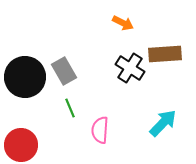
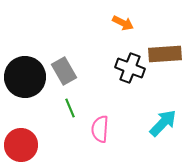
black cross: rotated 12 degrees counterclockwise
pink semicircle: moved 1 px up
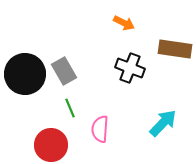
orange arrow: moved 1 px right
brown rectangle: moved 10 px right, 5 px up; rotated 12 degrees clockwise
black circle: moved 3 px up
red circle: moved 30 px right
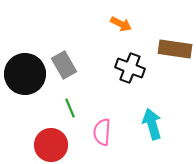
orange arrow: moved 3 px left, 1 px down
gray rectangle: moved 6 px up
cyan arrow: moved 11 px left, 1 px down; rotated 60 degrees counterclockwise
pink semicircle: moved 2 px right, 3 px down
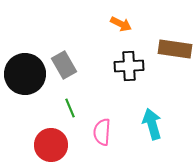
black cross: moved 1 px left, 2 px up; rotated 24 degrees counterclockwise
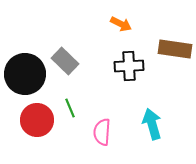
gray rectangle: moved 1 px right, 4 px up; rotated 16 degrees counterclockwise
red circle: moved 14 px left, 25 px up
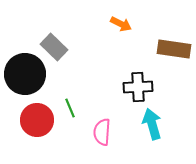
brown rectangle: moved 1 px left
gray rectangle: moved 11 px left, 14 px up
black cross: moved 9 px right, 21 px down
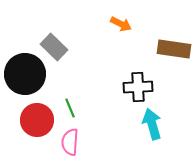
pink semicircle: moved 32 px left, 10 px down
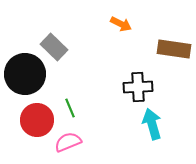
pink semicircle: moved 2 px left; rotated 64 degrees clockwise
